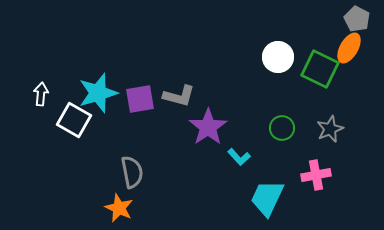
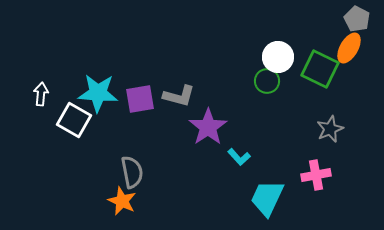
cyan star: rotated 21 degrees clockwise
green circle: moved 15 px left, 47 px up
orange star: moved 3 px right, 7 px up
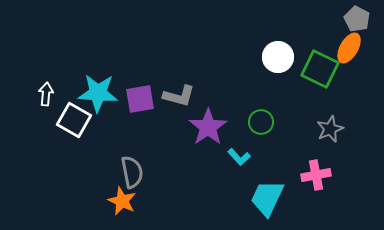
green circle: moved 6 px left, 41 px down
white arrow: moved 5 px right
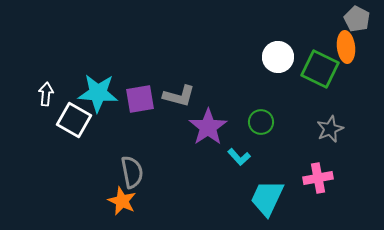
orange ellipse: moved 3 px left, 1 px up; rotated 36 degrees counterclockwise
pink cross: moved 2 px right, 3 px down
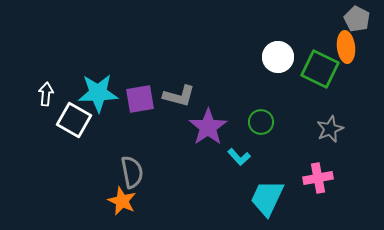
cyan star: rotated 6 degrees counterclockwise
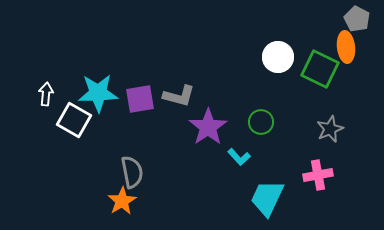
pink cross: moved 3 px up
orange star: rotated 16 degrees clockwise
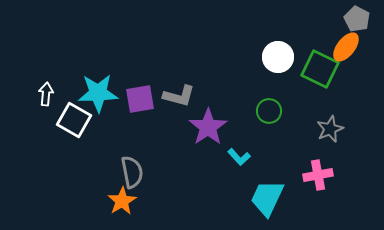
orange ellipse: rotated 44 degrees clockwise
green circle: moved 8 px right, 11 px up
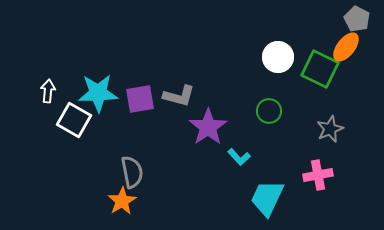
white arrow: moved 2 px right, 3 px up
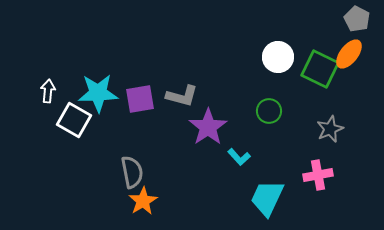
orange ellipse: moved 3 px right, 7 px down
gray L-shape: moved 3 px right
orange star: moved 21 px right
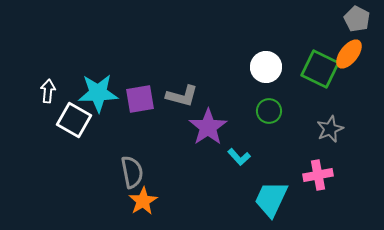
white circle: moved 12 px left, 10 px down
cyan trapezoid: moved 4 px right, 1 px down
